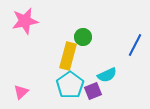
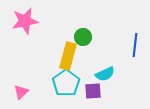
blue line: rotated 20 degrees counterclockwise
cyan semicircle: moved 2 px left, 1 px up
cyan pentagon: moved 4 px left, 2 px up
purple square: rotated 18 degrees clockwise
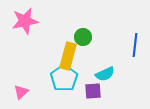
cyan pentagon: moved 2 px left, 5 px up
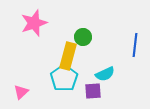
pink star: moved 9 px right, 2 px down; rotated 8 degrees counterclockwise
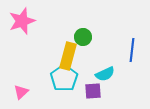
pink star: moved 12 px left, 2 px up
blue line: moved 3 px left, 5 px down
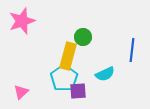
purple square: moved 15 px left
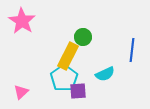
pink star: rotated 20 degrees counterclockwise
yellow rectangle: rotated 12 degrees clockwise
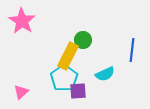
green circle: moved 3 px down
